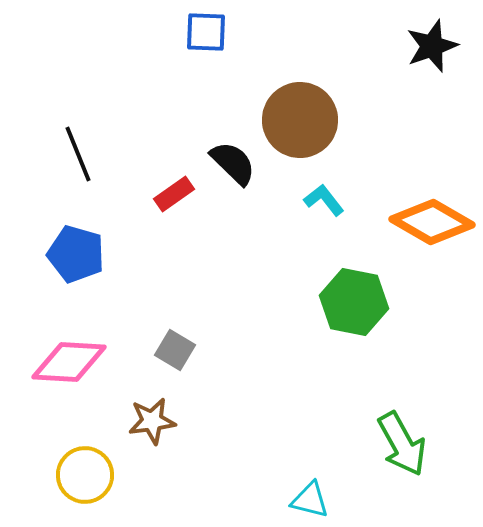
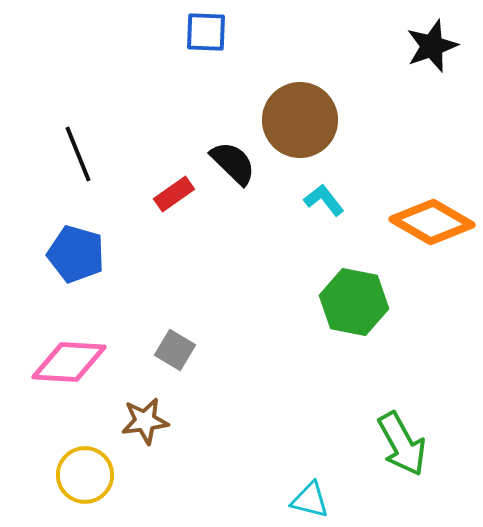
brown star: moved 7 px left
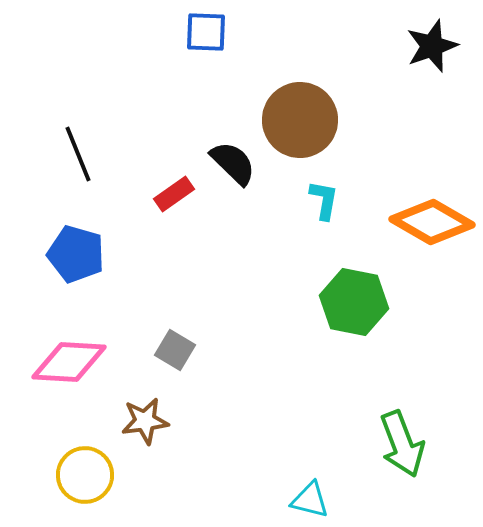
cyan L-shape: rotated 48 degrees clockwise
green arrow: rotated 8 degrees clockwise
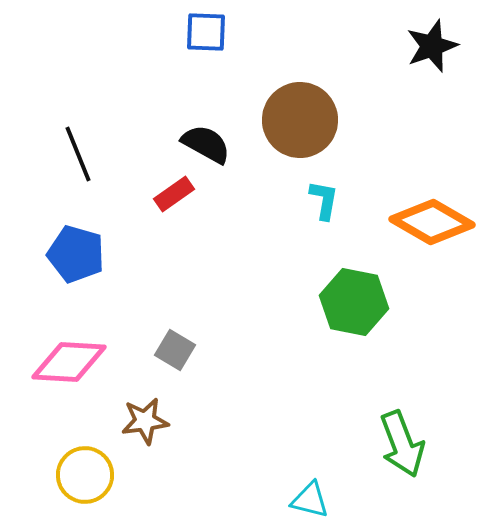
black semicircle: moved 27 px left, 19 px up; rotated 15 degrees counterclockwise
